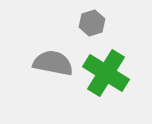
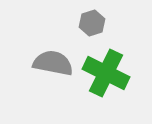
green cross: rotated 6 degrees counterclockwise
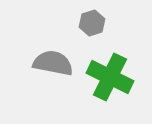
green cross: moved 4 px right, 4 px down
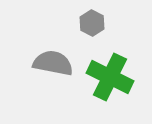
gray hexagon: rotated 15 degrees counterclockwise
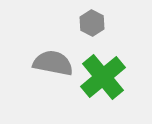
green cross: moved 7 px left; rotated 24 degrees clockwise
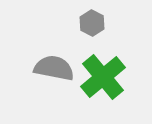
gray semicircle: moved 1 px right, 5 px down
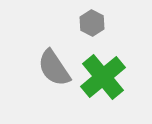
gray semicircle: rotated 135 degrees counterclockwise
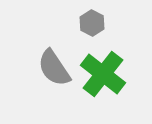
green cross: moved 3 px up; rotated 12 degrees counterclockwise
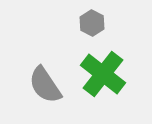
gray semicircle: moved 9 px left, 17 px down
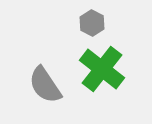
green cross: moved 1 px left, 5 px up
